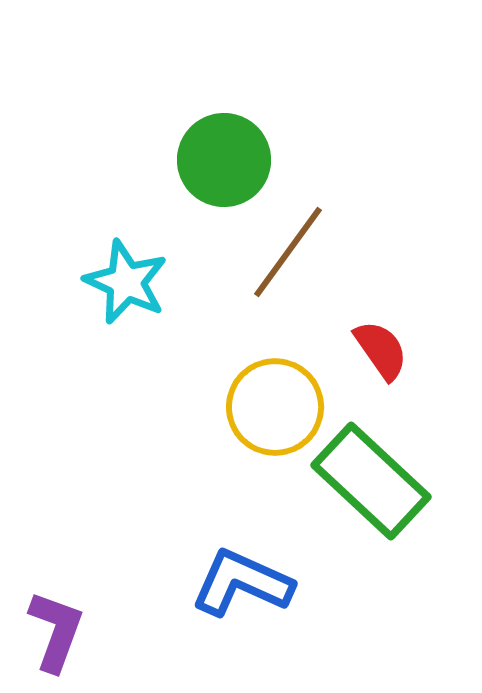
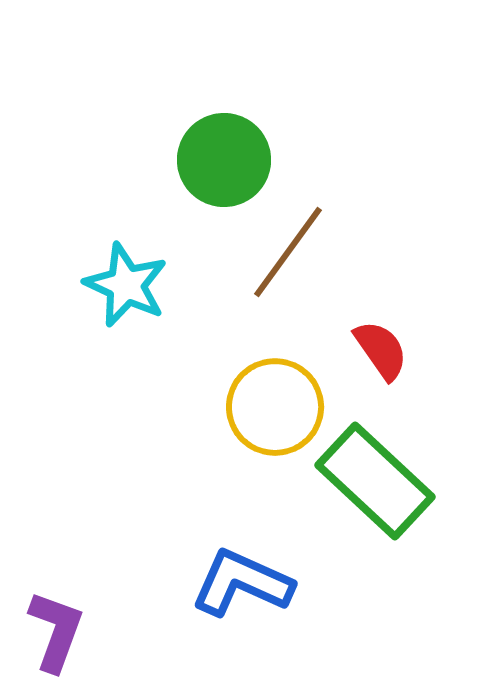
cyan star: moved 3 px down
green rectangle: moved 4 px right
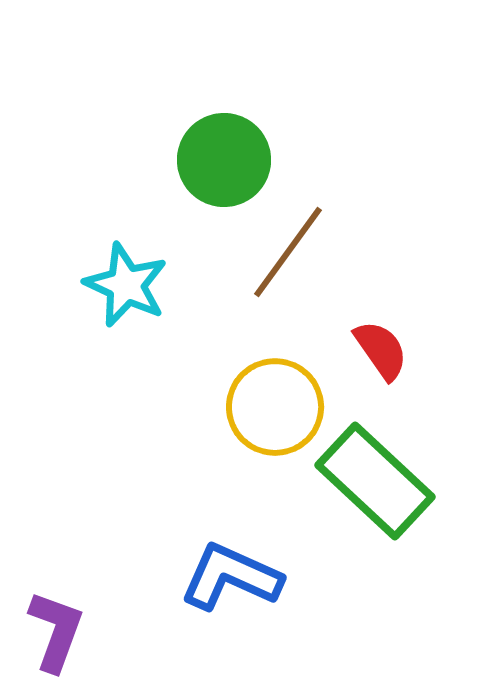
blue L-shape: moved 11 px left, 6 px up
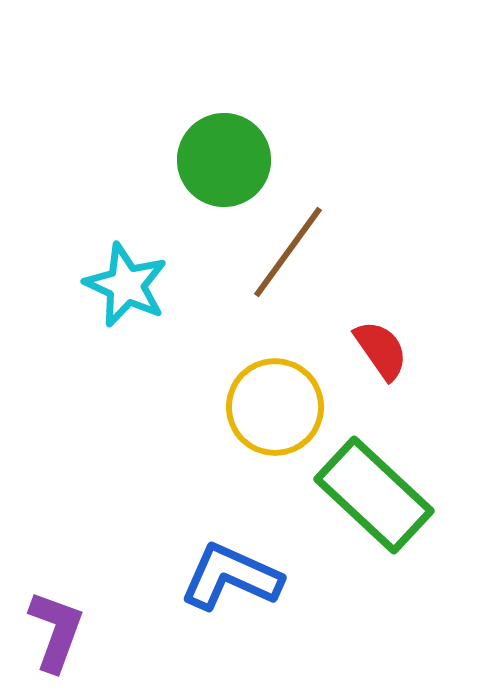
green rectangle: moved 1 px left, 14 px down
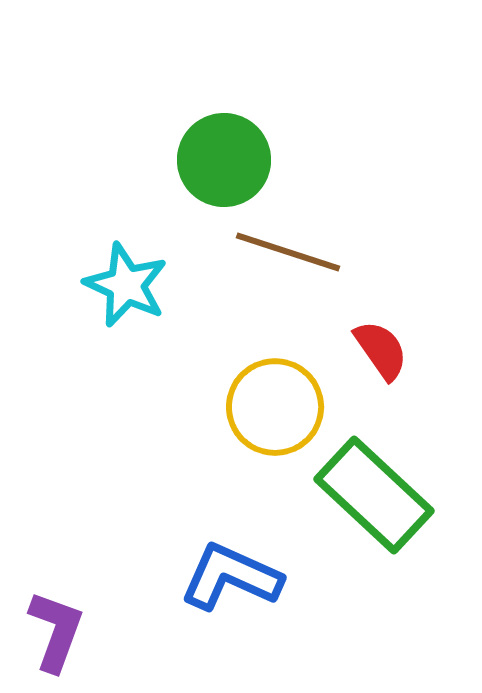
brown line: rotated 72 degrees clockwise
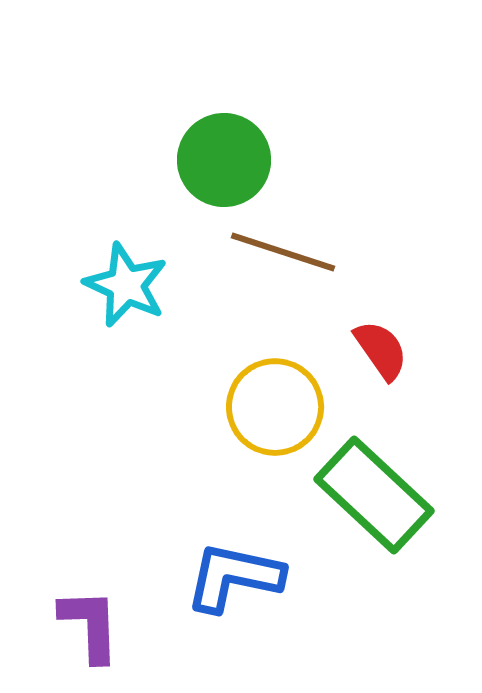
brown line: moved 5 px left
blue L-shape: moved 3 px right; rotated 12 degrees counterclockwise
purple L-shape: moved 34 px right, 6 px up; rotated 22 degrees counterclockwise
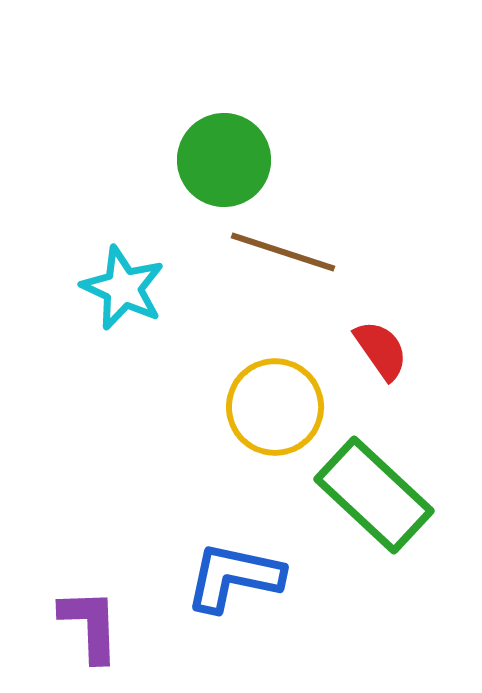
cyan star: moved 3 px left, 3 px down
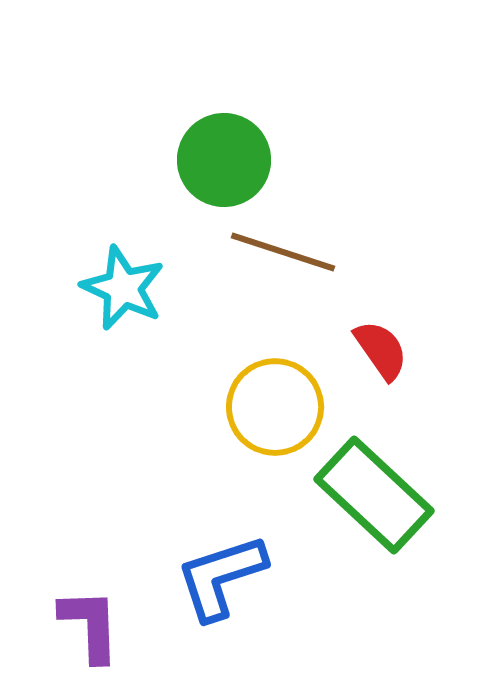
blue L-shape: moved 13 px left; rotated 30 degrees counterclockwise
